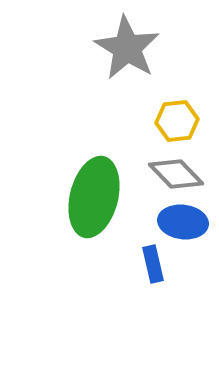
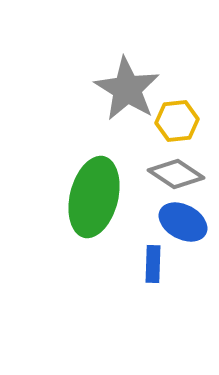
gray star: moved 41 px down
gray diamond: rotated 12 degrees counterclockwise
blue ellipse: rotated 21 degrees clockwise
blue rectangle: rotated 15 degrees clockwise
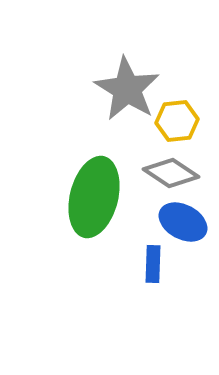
gray diamond: moved 5 px left, 1 px up
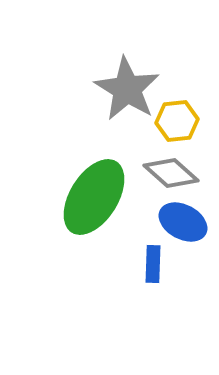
gray diamond: rotated 8 degrees clockwise
green ellipse: rotated 18 degrees clockwise
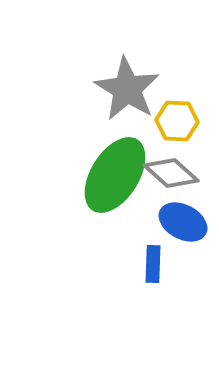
yellow hexagon: rotated 9 degrees clockwise
green ellipse: moved 21 px right, 22 px up
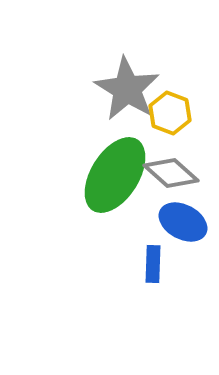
yellow hexagon: moved 7 px left, 8 px up; rotated 18 degrees clockwise
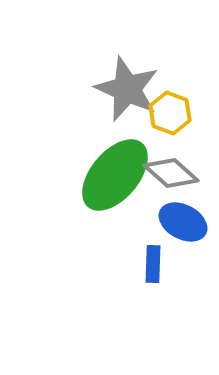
gray star: rotated 8 degrees counterclockwise
green ellipse: rotated 8 degrees clockwise
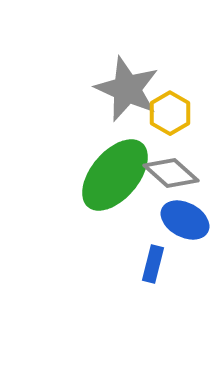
yellow hexagon: rotated 9 degrees clockwise
blue ellipse: moved 2 px right, 2 px up
blue rectangle: rotated 12 degrees clockwise
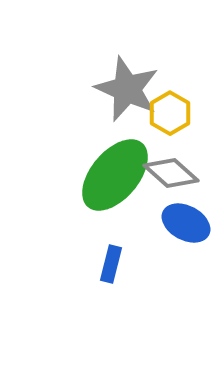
blue ellipse: moved 1 px right, 3 px down
blue rectangle: moved 42 px left
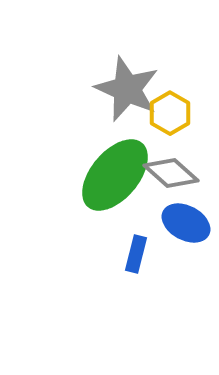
blue rectangle: moved 25 px right, 10 px up
